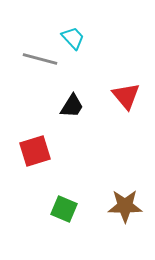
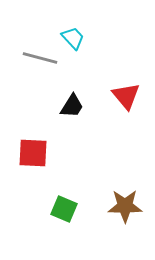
gray line: moved 1 px up
red square: moved 2 px left, 2 px down; rotated 20 degrees clockwise
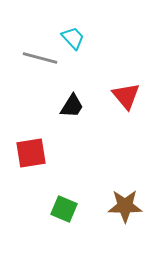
red square: moved 2 px left; rotated 12 degrees counterclockwise
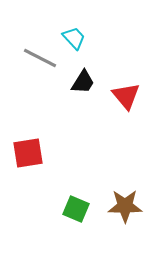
cyan trapezoid: moved 1 px right
gray line: rotated 12 degrees clockwise
black trapezoid: moved 11 px right, 24 px up
red square: moved 3 px left
green square: moved 12 px right
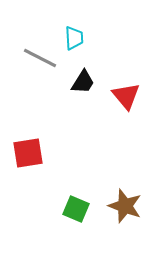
cyan trapezoid: rotated 40 degrees clockwise
brown star: rotated 20 degrees clockwise
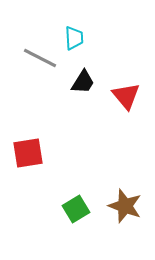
green square: rotated 36 degrees clockwise
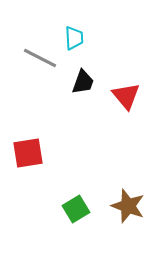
black trapezoid: rotated 12 degrees counterclockwise
brown star: moved 3 px right
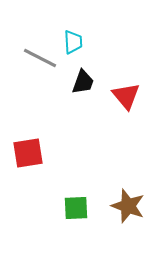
cyan trapezoid: moved 1 px left, 4 px down
green square: moved 1 px up; rotated 28 degrees clockwise
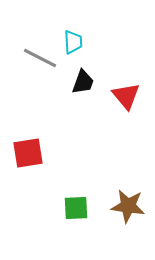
brown star: rotated 12 degrees counterclockwise
